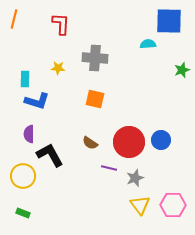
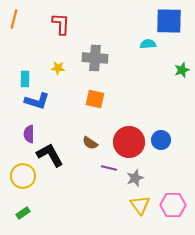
green rectangle: rotated 56 degrees counterclockwise
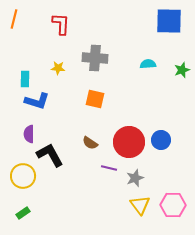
cyan semicircle: moved 20 px down
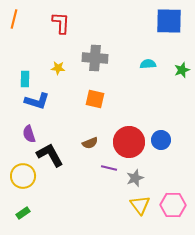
red L-shape: moved 1 px up
purple semicircle: rotated 18 degrees counterclockwise
brown semicircle: rotated 56 degrees counterclockwise
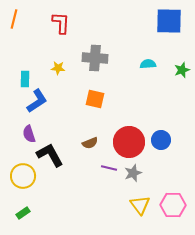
blue L-shape: rotated 50 degrees counterclockwise
gray star: moved 2 px left, 5 px up
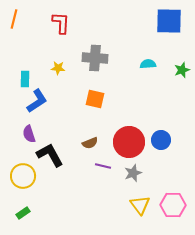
purple line: moved 6 px left, 2 px up
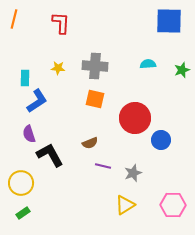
gray cross: moved 8 px down
cyan rectangle: moved 1 px up
red circle: moved 6 px right, 24 px up
yellow circle: moved 2 px left, 7 px down
yellow triangle: moved 15 px left; rotated 35 degrees clockwise
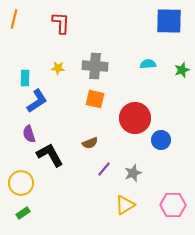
purple line: moved 1 px right, 3 px down; rotated 63 degrees counterclockwise
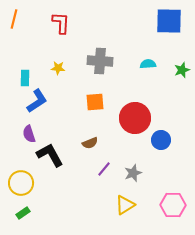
gray cross: moved 5 px right, 5 px up
orange square: moved 3 px down; rotated 18 degrees counterclockwise
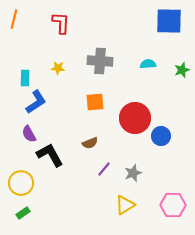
blue L-shape: moved 1 px left, 1 px down
purple semicircle: rotated 12 degrees counterclockwise
blue circle: moved 4 px up
